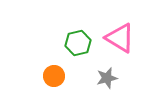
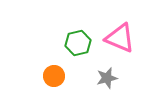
pink triangle: rotated 8 degrees counterclockwise
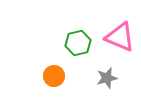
pink triangle: moved 1 px up
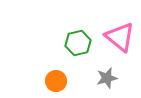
pink triangle: rotated 16 degrees clockwise
orange circle: moved 2 px right, 5 px down
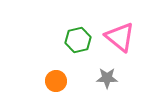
green hexagon: moved 3 px up
gray star: rotated 15 degrees clockwise
